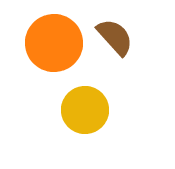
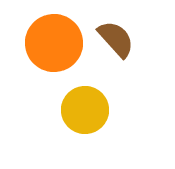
brown semicircle: moved 1 px right, 2 px down
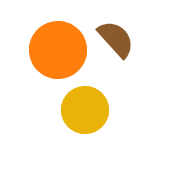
orange circle: moved 4 px right, 7 px down
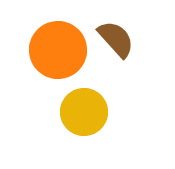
yellow circle: moved 1 px left, 2 px down
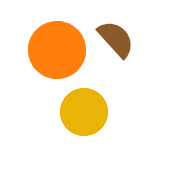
orange circle: moved 1 px left
